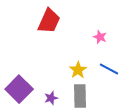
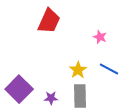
purple star: rotated 16 degrees clockwise
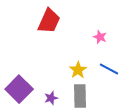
purple star: rotated 16 degrees counterclockwise
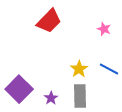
red trapezoid: rotated 20 degrees clockwise
pink star: moved 4 px right, 8 px up
yellow star: moved 1 px right, 1 px up
purple star: rotated 16 degrees counterclockwise
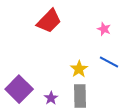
blue line: moved 7 px up
